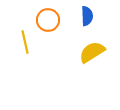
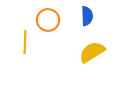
yellow line: rotated 15 degrees clockwise
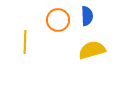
orange circle: moved 10 px right
yellow semicircle: moved 2 px up; rotated 16 degrees clockwise
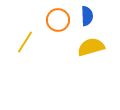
yellow line: rotated 30 degrees clockwise
yellow semicircle: moved 1 px left, 3 px up
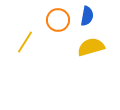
blue semicircle: rotated 12 degrees clockwise
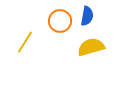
orange circle: moved 2 px right, 1 px down
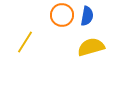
orange circle: moved 2 px right, 6 px up
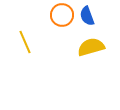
blue semicircle: rotated 150 degrees clockwise
yellow line: rotated 55 degrees counterclockwise
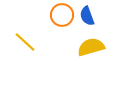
yellow line: rotated 25 degrees counterclockwise
